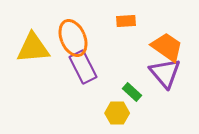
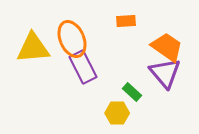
orange ellipse: moved 1 px left, 1 px down
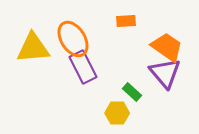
orange ellipse: moved 1 px right; rotated 9 degrees counterclockwise
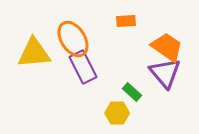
yellow triangle: moved 1 px right, 5 px down
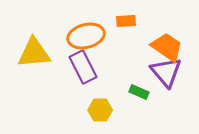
orange ellipse: moved 13 px right, 3 px up; rotated 72 degrees counterclockwise
purple triangle: moved 1 px right, 1 px up
green rectangle: moved 7 px right; rotated 18 degrees counterclockwise
yellow hexagon: moved 17 px left, 3 px up
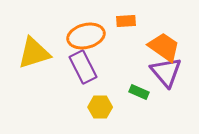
orange trapezoid: moved 3 px left
yellow triangle: rotated 12 degrees counterclockwise
yellow hexagon: moved 3 px up
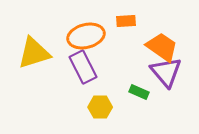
orange trapezoid: moved 2 px left
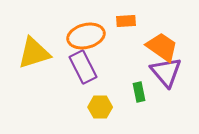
green rectangle: rotated 54 degrees clockwise
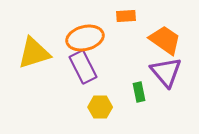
orange rectangle: moved 5 px up
orange ellipse: moved 1 px left, 2 px down
orange trapezoid: moved 3 px right, 7 px up
